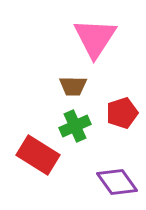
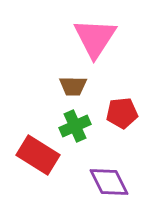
red pentagon: rotated 12 degrees clockwise
purple diamond: moved 8 px left; rotated 9 degrees clockwise
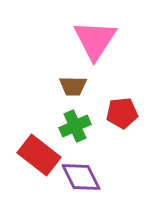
pink triangle: moved 2 px down
red rectangle: moved 1 px right; rotated 6 degrees clockwise
purple diamond: moved 28 px left, 5 px up
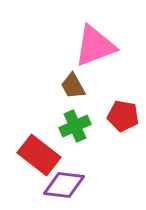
pink triangle: moved 6 px down; rotated 36 degrees clockwise
brown trapezoid: rotated 60 degrees clockwise
red pentagon: moved 1 px right, 3 px down; rotated 16 degrees clockwise
purple diamond: moved 17 px left, 8 px down; rotated 57 degrees counterclockwise
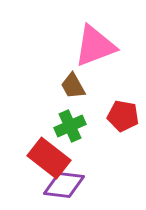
green cross: moved 5 px left
red rectangle: moved 10 px right, 3 px down
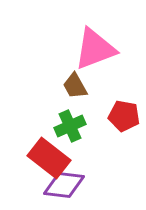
pink triangle: moved 3 px down
brown trapezoid: moved 2 px right
red pentagon: moved 1 px right
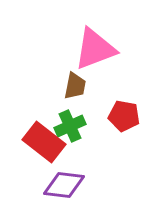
brown trapezoid: rotated 140 degrees counterclockwise
red rectangle: moved 5 px left, 16 px up
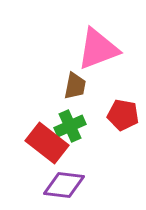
pink triangle: moved 3 px right
red pentagon: moved 1 px left, 1 px up
red rectangle: moved 3 px right, 1 px down
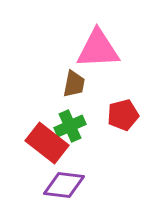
pink triangle: rotated 18 degrees clockwise
brown trapezoid: moved 1 px left, 2 px up
red pentagon: rotated 24 degrees counterclockwise
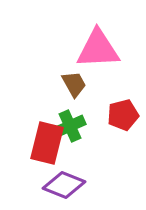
brown trapezoid: rotated 40 degrees counterclockwise
red rectangle: rotated 66 degrees clockwise
purple diamond: rotated 15 degrees clockwise
